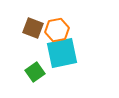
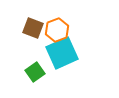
orange hexagon: rotated 10 degrees counterclockwise
cyan square: rotated 12 degrees counterclockwise
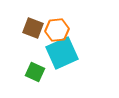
orange hexagon: rotated 15 degrees clockwise
green square: rotated 30 degrees counterclockwise
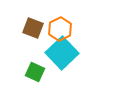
orange hexagon: moved 3 px right, 1 px up; rotated 20 degrees counterclockwise
cyan square: rotated 20 degrees counterclockwise
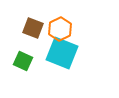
cyan square: rotated 24 degrees counterclockwise
green square: moved 12 px left, 11 px up
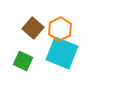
brown square: rotated 20 degrees clockwise
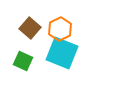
brown square: moved 3 px left
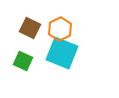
brown square: rotated 15 degrees counterclockwise
